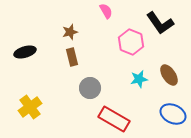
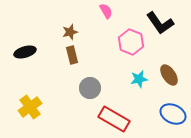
brown rectangle: moved 2 px up
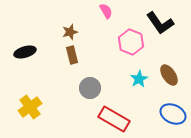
cyan star: rotated 18 degrees counterclockwise
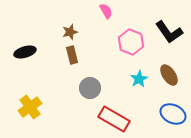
black L-shape: moved 9 px right, 9 px down
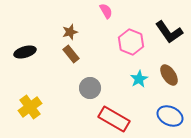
brown rectangle: moved 1 px left, 1 px up; rotated 24 degrees counterclockwise
blue ellipse: moved 3 px left, 2 px down
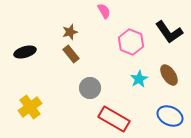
pink semicircle: moved 2 px left
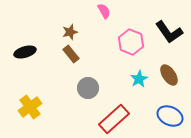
gray circle: moved 2 px left
red rectangle: rotated 72 degrees counterclockwise
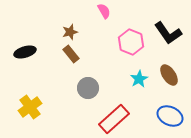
black L-shape: moved 1 px left, 1 px down
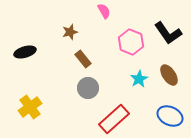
brown rectangle: moved 12 px right, 5 px down
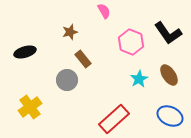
gray circle: moved 21 px left, 8 px up
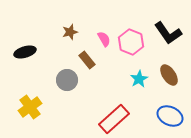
pink semicircle: moved 28 px down
brown rectangle: moved 4 px right, 1 px down
